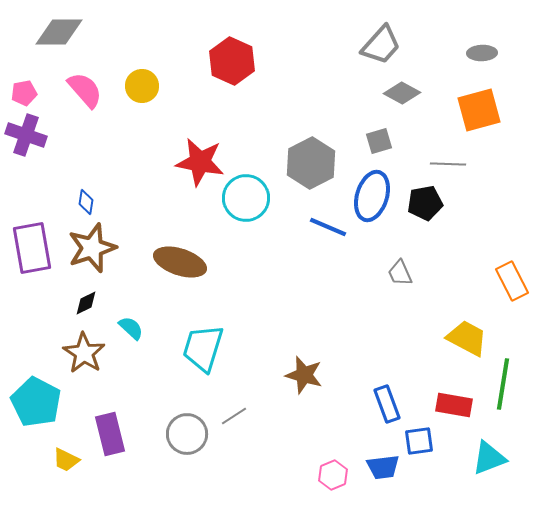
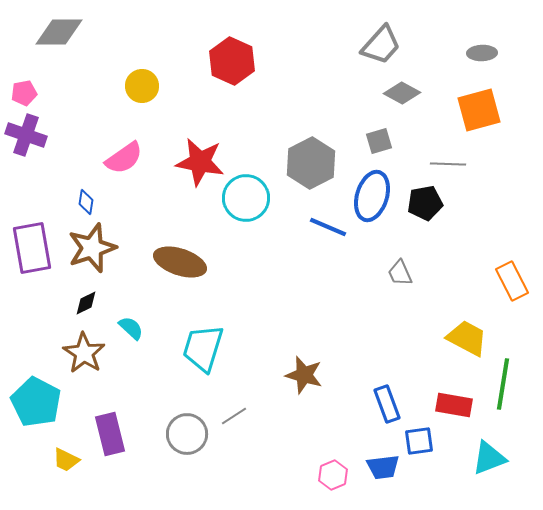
pink semicircle at (85, 90): moved 39 px right, 68 px down; rotated 96 degrees clockwise
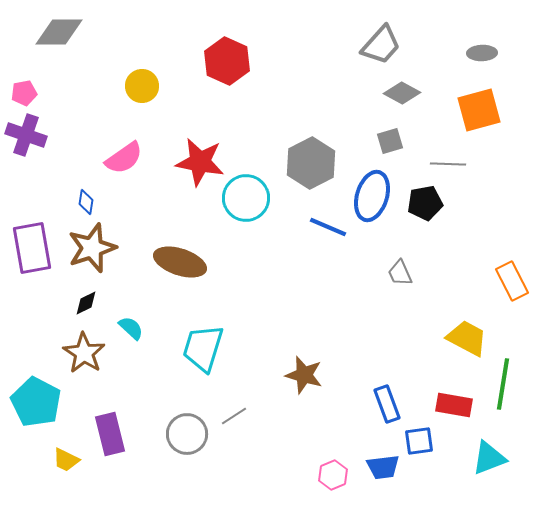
red hexagon at (232, 61): moved 5 px left
gray square at (379, 141): moved 11 px right
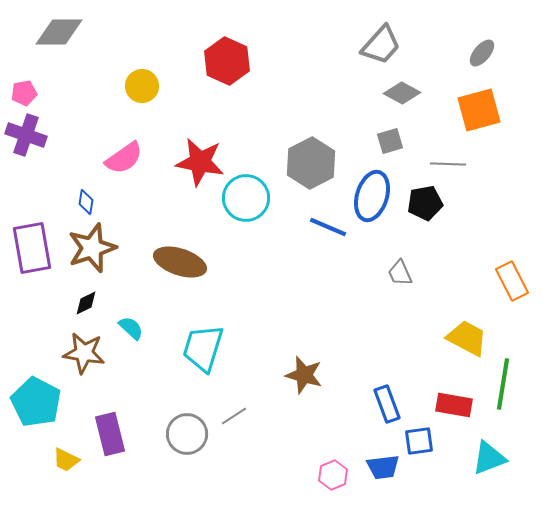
gray ellipse at (482, 53): rotated 48 degrees counterclockwise
brown star at (84, 353): rotated 24 degrees counterclockwise
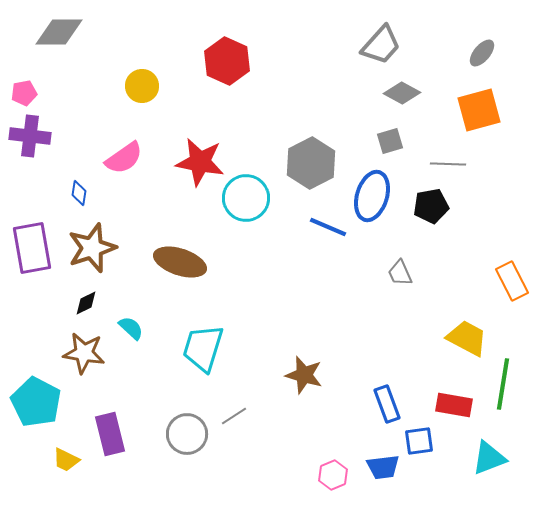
purple cross at (26, 135): moved 4 px right, 1 px down; rotated 12 degrees counterclockwise
blue diamond at (86, 202): moved 7 px left, 9 px up
black pentagon at (425, 203): moved 6 px right, 3 px down
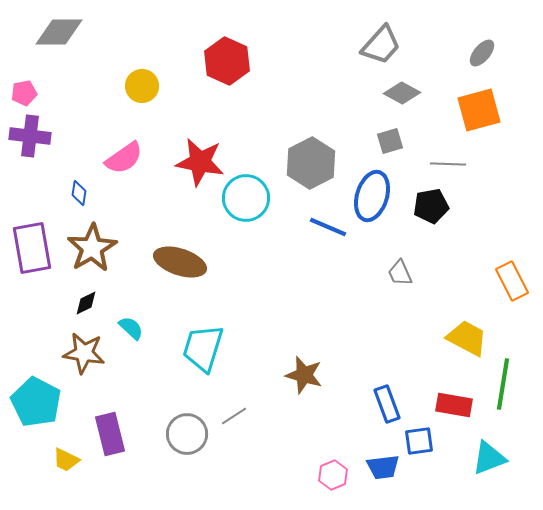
brown star at (92, 248): rotated 12 degrees counterclockwise
